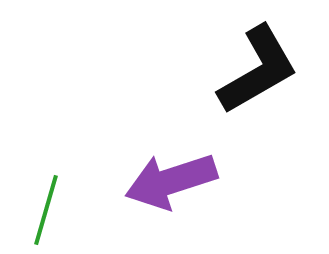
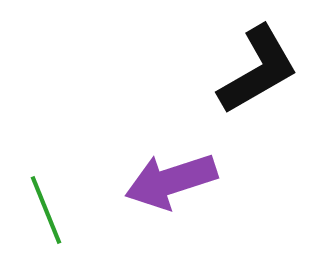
green line: rotated 38 degrees counterclockwise
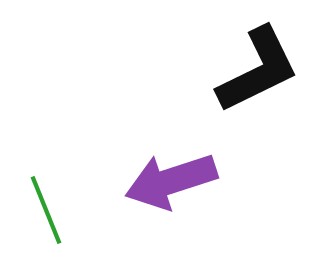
black L-shape: rotated 4 degrees clockwise
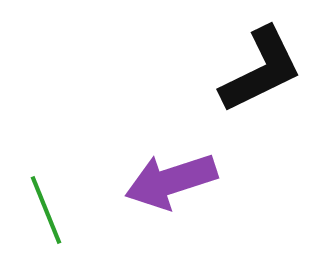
black L-shape: moved 3 px right
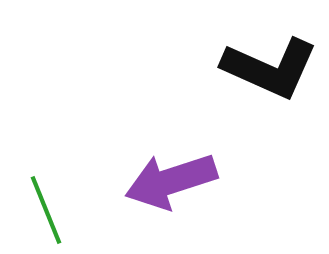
black L-shape: moved 9 px right, 2 px up; rotated 50 degrees clockwise
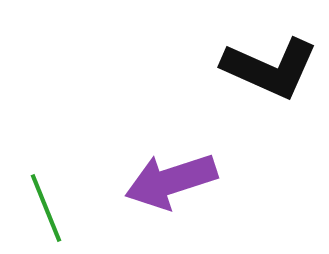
green line: moved 2 px up
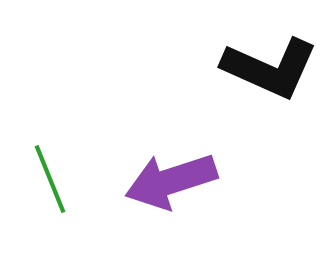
green line: moved 4 px right, 29 px up
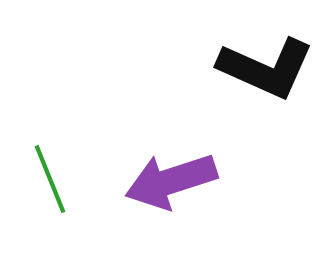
black L-shape: moved 4 px left
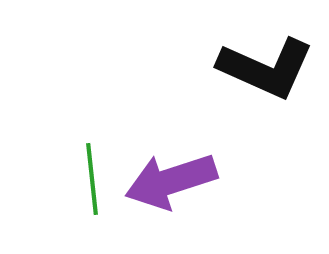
green line: moved 42 px right; rotated 16 degrees clockwise
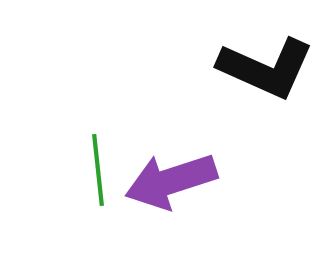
green line: moved 6 px right, 9 px up
